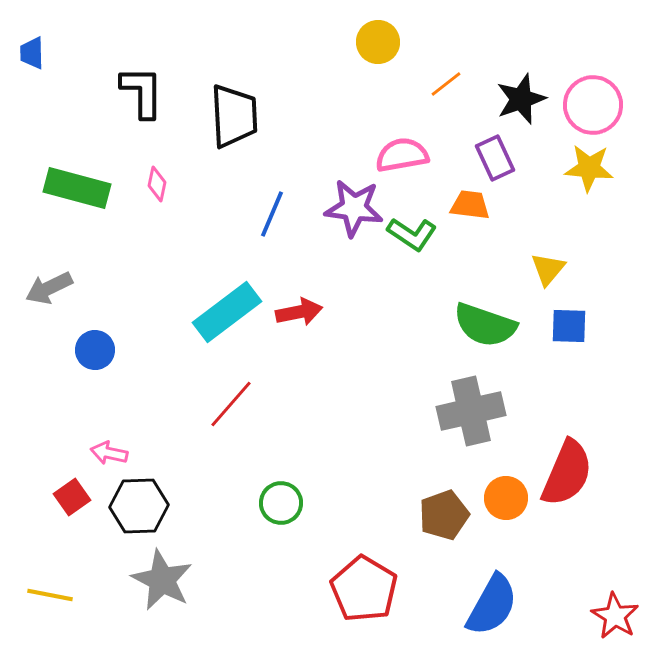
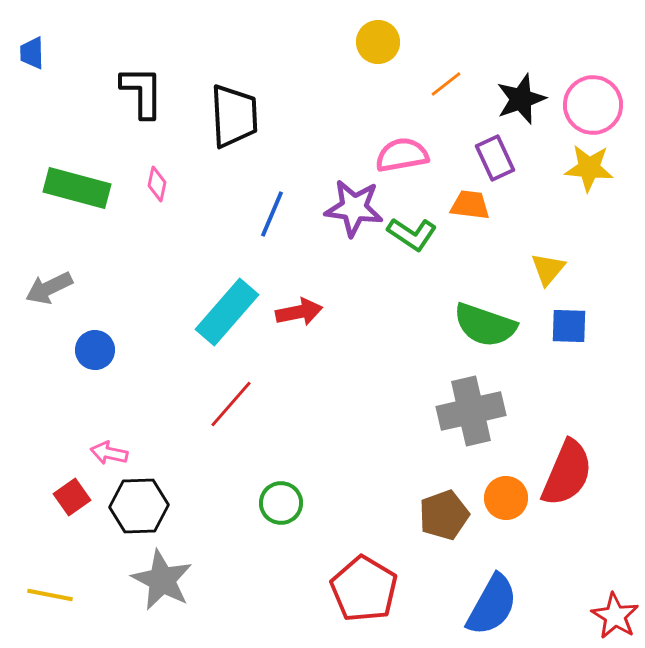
cyan rectangle: rotated 12 degrees counterclockwise
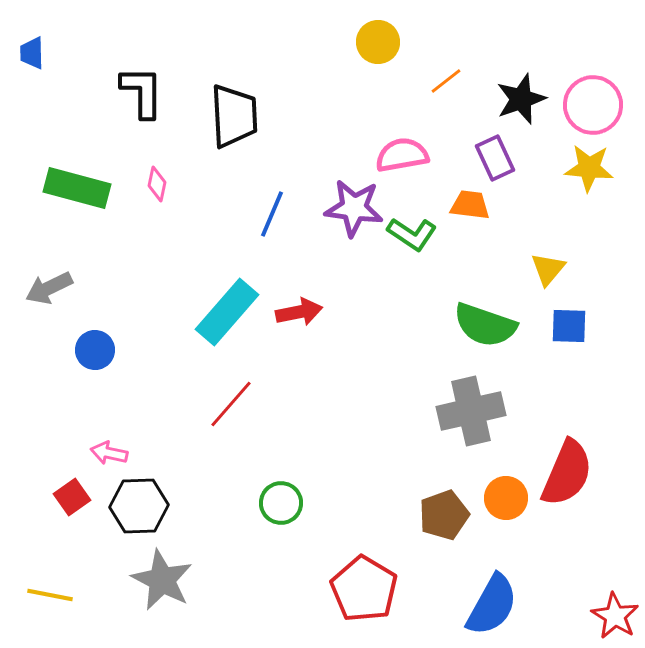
orange line: moved 3 px up
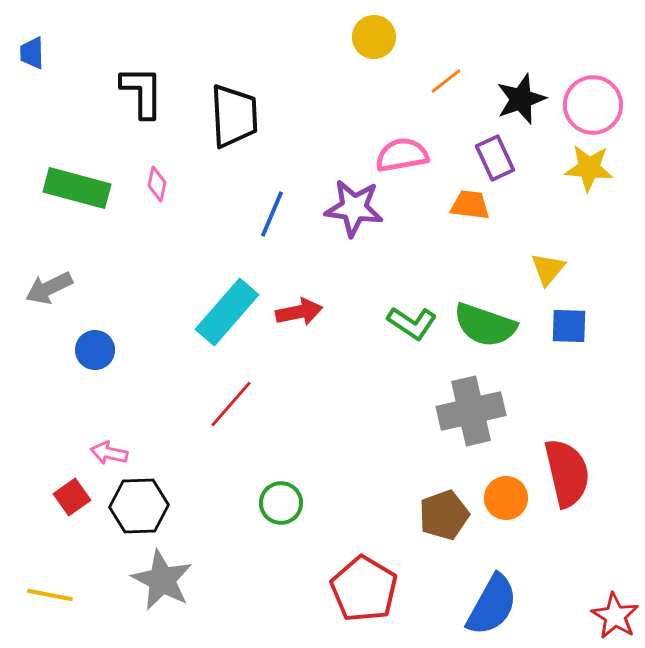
yellow circle: moved 4 px left, 5 px up
green L-shape: moved 89 px down
red semicircle: rotated 36 degrees counterclockwise
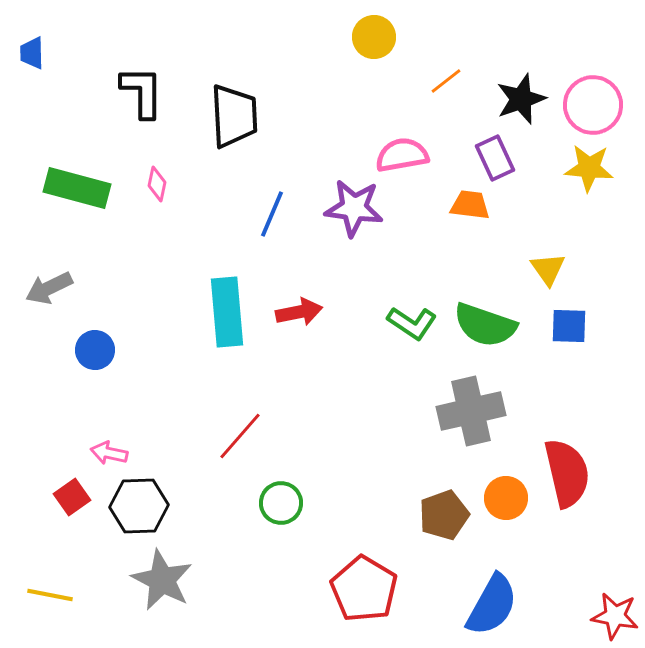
yellow triangle: rotated 15 degrees counterclockwise
cyan rectangle: rotated 46 degrees counterclockwise
red line: moved 9 px right, 32 px down
red star: rotated 21 degrees counterclockwise
